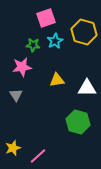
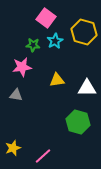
pink square: rotated 36 degrees counterclockwise
gray triangle: rotated 48 degrees counterclockwise
pink line: moved 5 px right
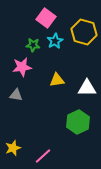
green hexagon: rotated 20 degrees clockwise
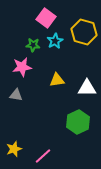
yellow star: moved 1 px right, 1 px down
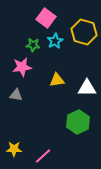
yellow star: rotated 21 degrees clockwise
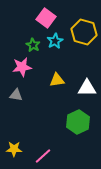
green star: rotated 24 degrees clockwise
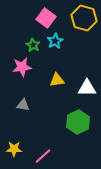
yellow hexagon: moved 14 px up
gray triangle: moved 7 px right, 10 px down
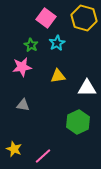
cyan star: moved 2 px right, 2 px down
green star: moved 2 px left
yellow triangle: moved 1 px right, 4 px up
yellow star: rotated 21 degrees clockwise
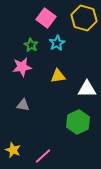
white triangle: moved 1 px down
yellow star: moved 1 px left, 1 px down
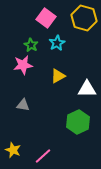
pink star: moved 1 px right, 2 px up
yellow triangle: rotated 21 degrees counterclockwise
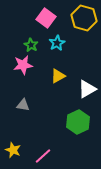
white triangle: rotated 30 degrees counterclockwise
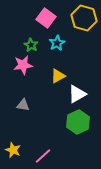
white triangle: moved 10 px left, 5 px down
